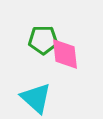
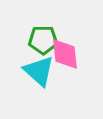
cyan triangle: moved 3 px right, 27 px up
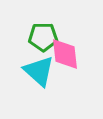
green pentagon: moved 3 px up
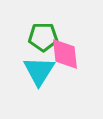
cyan triangle: rotated 20 degrees clockwise
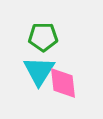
pink diamond: moved 2 px left, 29 px down
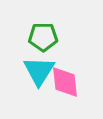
pink diamond: moved 2 px right, 1 px up
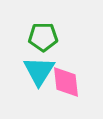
pink diamond: moved 1 px right
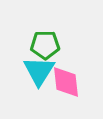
green pentagon: moved 2 px right, 8 px down
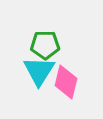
pink diamond: rotated 20 degrees clockwise
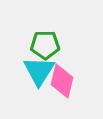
pink diamond: moved 4 px left, 1 px up
